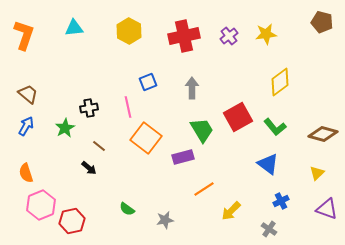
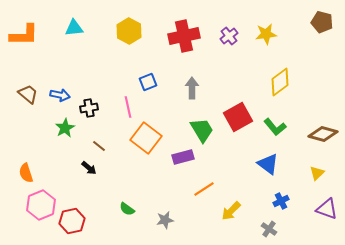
orange L-shape: rotated 72 degrees clockwise
blue arrow: moved 34 px right, 31 px up; rotated 72 degrees clockwise
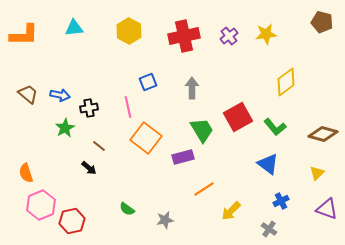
yellow diamond: moved 6 px right
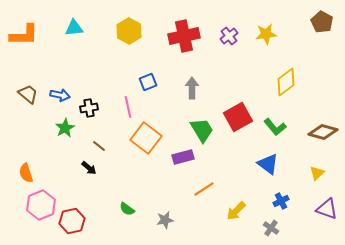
brown pentagon: rotated 15 degrees clockwise
brown diamond: moved 2 px up
yellow arrow: moved 5 px right
gray cross: moved 2 px right, 1 px up
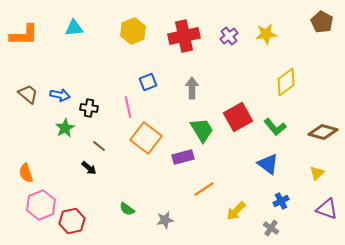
yellow hexagon: moved 4 px right; rotated 10 degrees clockwise
black cross: rotated 18 degrees clockwise
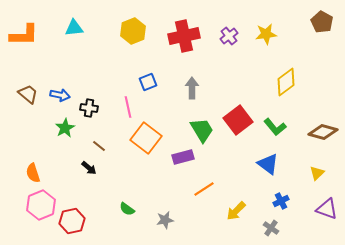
red square: moved 3 px down; rotated 8 degrees counterclockwise
orange semicircle: moved 7 px right
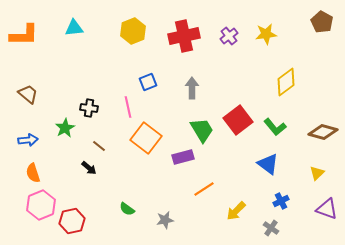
blue arrow: moved 32 px left, 45 px down; rotated 18 degrees counterclockwise
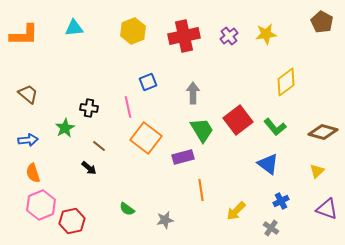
gray arrow: moved 1 px right, 5 px down
yellow triangle: moved 2 px up
orange line: moved 3 px left, 1 px down; rotated 65 degrees counterclockwise
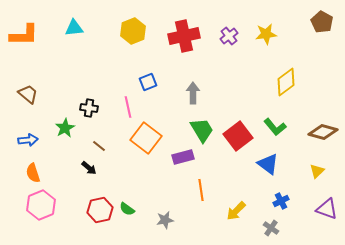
red square: moved 16 px down
red hexagon: moved 28 px right, 11 px up
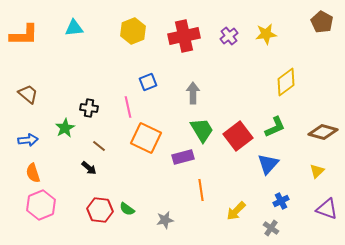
green L-shape: rotated 75 degrees counterclockwise
orange square: rotated 12 degrees counterclockwise
blue triangle: rotated 35 degrees clockwise
red hexagon: rotated 20 degrees clockwise
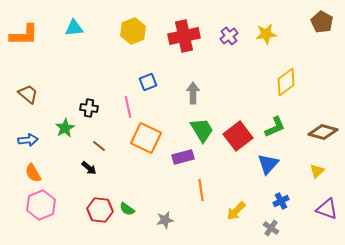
orange semicircle: rotated 12 degrees counterclockwise
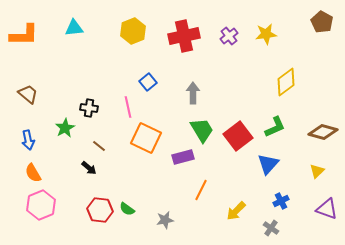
blue square: rotated 18 degrees counterclockwise
blue arrow: rotated 84 degrees clockwise
orange line: rotated 35 degrees clockwise
